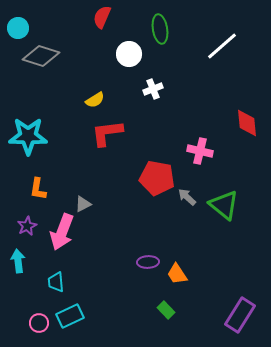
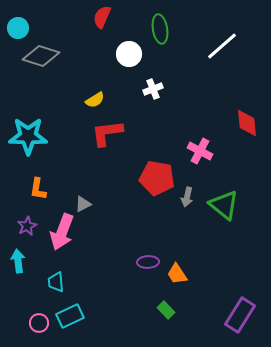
pink cross: rotated 15 degrees clockwise
gray arrow: rotated 120 degrees counterclockwise
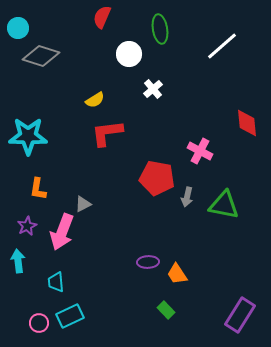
white cross: rotated 18 degrees counterclockwise
green triangle: rotated 28 degrees counterclockwise
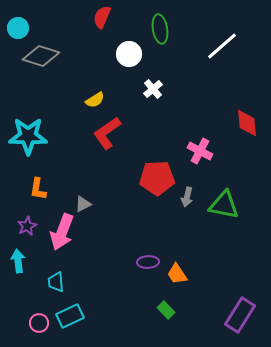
red L-shape: rotated 28 degrees counterclockwise
red pentagon: rotated 12 degrees counterclockwise
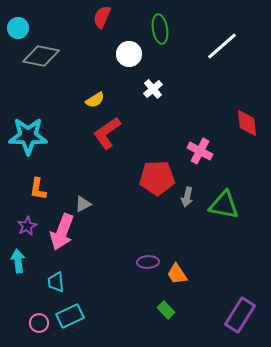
gray diamond: rotated 6 degrees counterclockwise
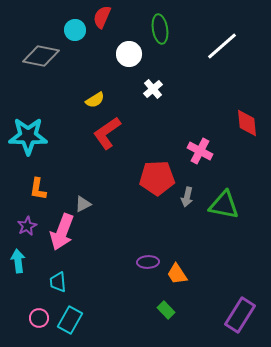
cyan circle: moved 57 px right, 2 px down
cyan trapezoid: moved 2 px right
cyan rectangle: moved 4 px down; rotated 36 degrees counterclockwise
pink circle: moved 5 px up
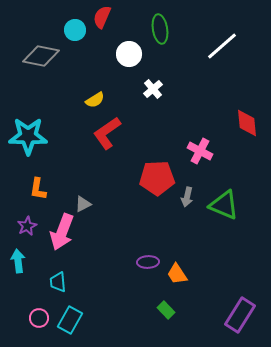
green triangle: rotated 12 degrees clockwise
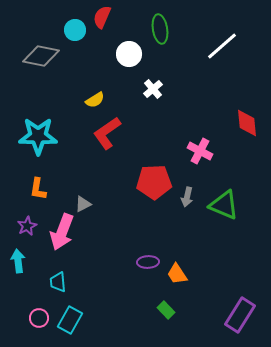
cyan star: moved 10 px right
red pentagon: moved 3 px left, 4 px down
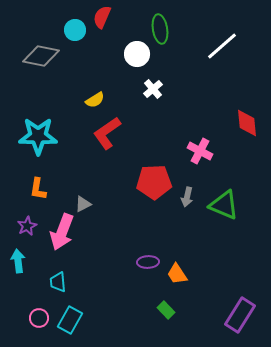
white circle: moved 8 px right
